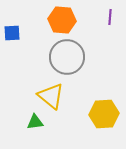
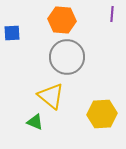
purple line: moved 2 px right, 3 px up
yellow hexagon: moved 2 px left
green triangle: rotated 30 degrees clockwise
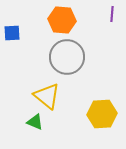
yellow triangle: moved 4 px left
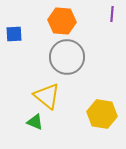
orange hexagon: moved 1 px down
blue square: moved 2 px right, 1 px down
yellow hexagon: rotated 12 degrees clockwise
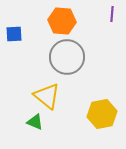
yellow hexagon: rotated 20 degrees counterclockwise
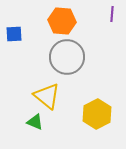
yellow hexagon: moved 5 px left; rotated 16 degrees counterclockwise
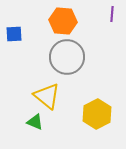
orange hexagon: moved 1 px right
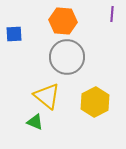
yellow hexagon: moved 2 px left, 12 px up
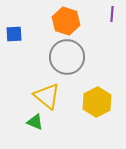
orange hexagon: moved 3 px right; rotated 12 degrees clockwise
yellow hexagon: moved 2 px right
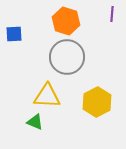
yellow triangle: rotated 36 degrees counterclockwise
